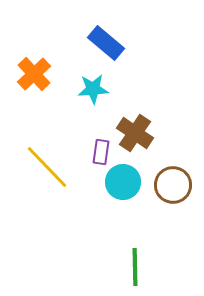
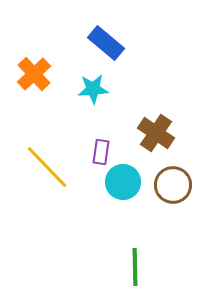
brown cross: moved 21 px right
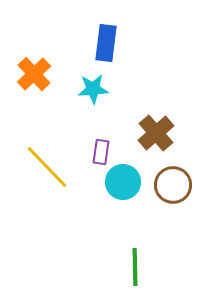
blue rectangle: rotated 57 degrees clockwise
brown cross: rotated 15 degrees clockwise
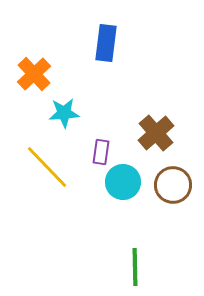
cyan star: moved 29 px left, 24 px down
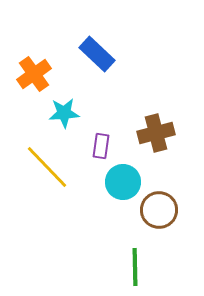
blue rectangle: moved 9 px left, 11 px down; rotated 54 degrees counterclockwise
orange cross: rotated 8 degrees clockwise
brown cross: rotated 27 degrees clockwise
purple rectangle: moved 6 px up
brown circle: moved 14 px left, 25 px down
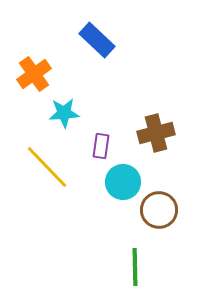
blue rectangle: moved 14 px up
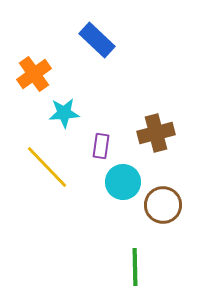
brown circle: moved 4 px right, 5 px up
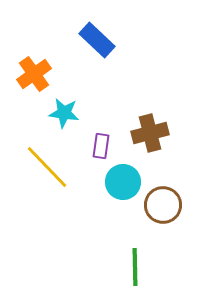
cyan star: rotated 12 degrees clockwise
brown cross: moved 6 px left
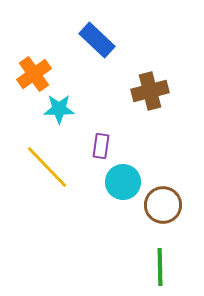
cyan star: moved 5 px left, 4 px up; rotated 8 degrees counterclockwise
brown cross: moved 42 px up
green line: moved 25 px right
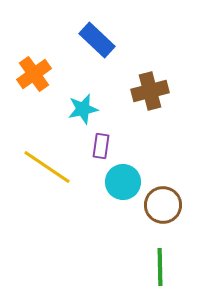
cyan star: moved 24 px right; rotated 12 degrees counterclockwise
yellow line: rotated 12 degrees counterclockwise
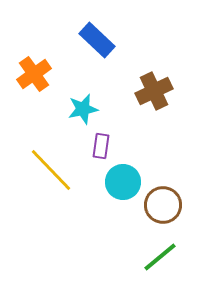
brown cross: moved 4 px right; rotated 12 degrees counterclockwise
yellow line: moved 4 px right, 3 px down; rotated 12 degrees clockwise
green line: moved 10 px up; rotated 51 degrees clockwise
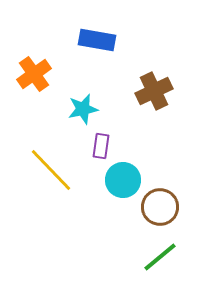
blue rectangle: rotated 33 degrees counterclockwise
cyan circle: moved 2 px up
brown circle: moved 3 px left, 2 px down
